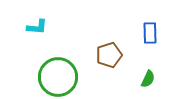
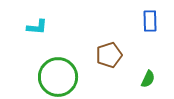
blue rectangle: moved 12 px up
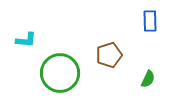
cyan L-shape: moved 11 px left, 13 px down
green circle: moved 2 px right, 4 px up
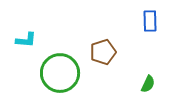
brown pentagon: moved 6 px left, 3 px up
green semicircle: moved 5 px down
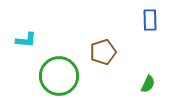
blue rectangle: moved 1 px up
green circle: moved 1 px left, 3 px down
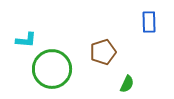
blue rectangle: moved 1 px left, 2 px down
green circle: moved 7 px left, 7 px up
green semicircle: moved 21 px left
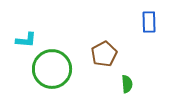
brown pentagon: moved 1 px right, 2 px down; rotated 10 degrees counterclockwise
green semicircle: rotated 30 degrees counterclockwise
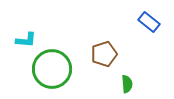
blue rectangle: rotated 50 degrees counterclockwise
brown pentagon: rotated 10 degrees clockwise
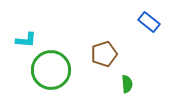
green circle: moved 1 px left, 1 px down
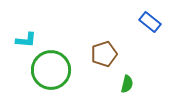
blue rectangle: moved 1 px right
green semicircle: rotated 18 degrees clockwise
